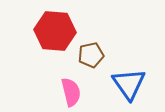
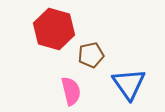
red hexagon: moved 1 px left, 2 px up; rotated 12 degrees clockwise
pink semicircle: moved 1 px up
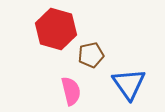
red hexagon: moved 2 px right
